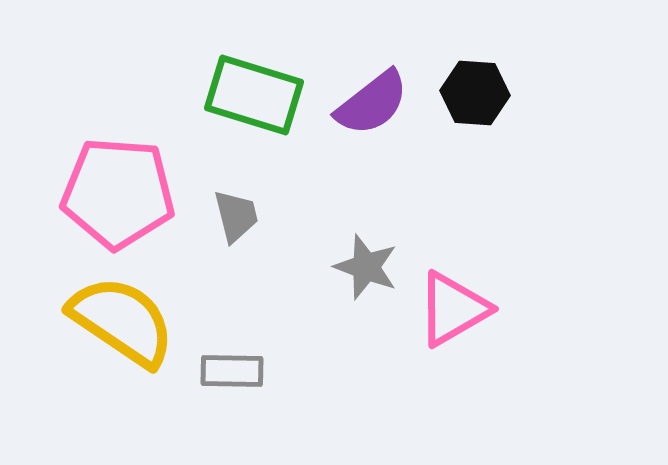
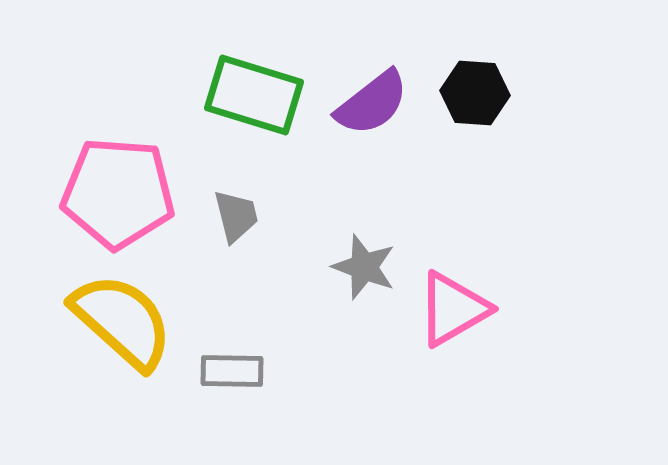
gray star: moved 2 px left
yellow semicircle: rotated 8 degrees clockwise
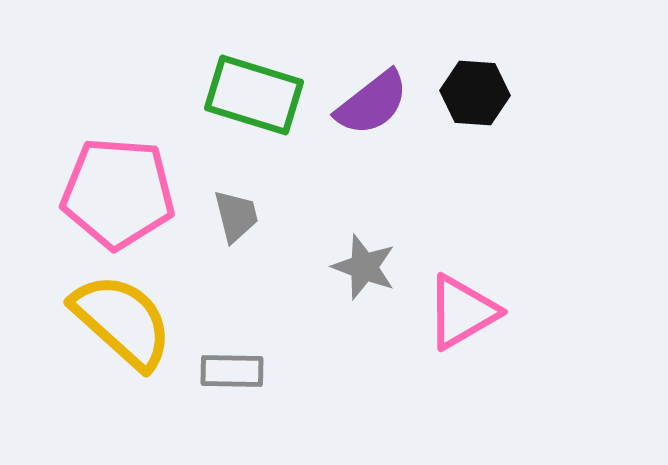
pink triangle: moved 9 px right, 3 px down
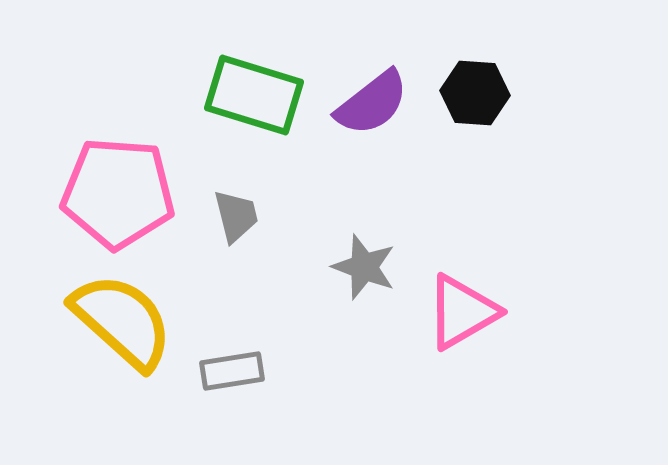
gray rectangle: rotated 10 degrees counterclockwise
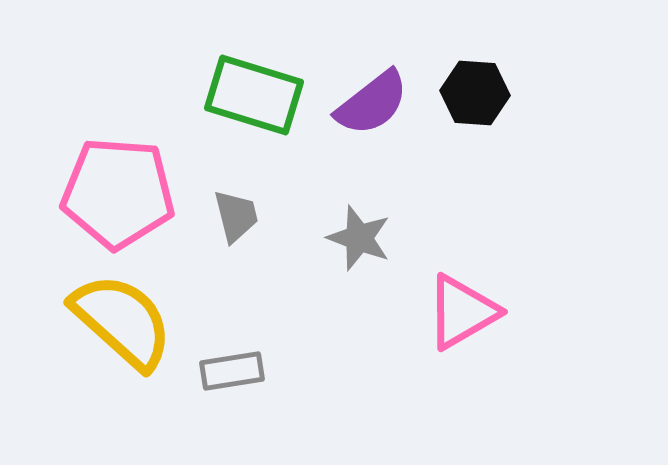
gray star: moved 5 px left, 29 px up
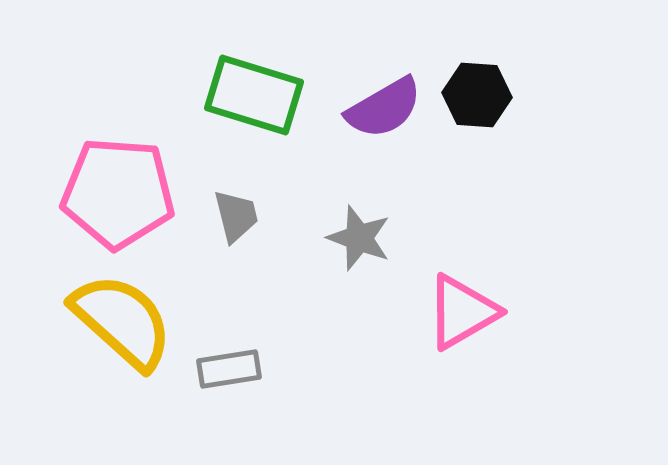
black hexagon: moved 2 px right, 2 px down
purple semicircle: moved 12 px right, 5 px down; rotated 8 degrees clockwise
gray rectangle: moved 3 px left, 2 px up
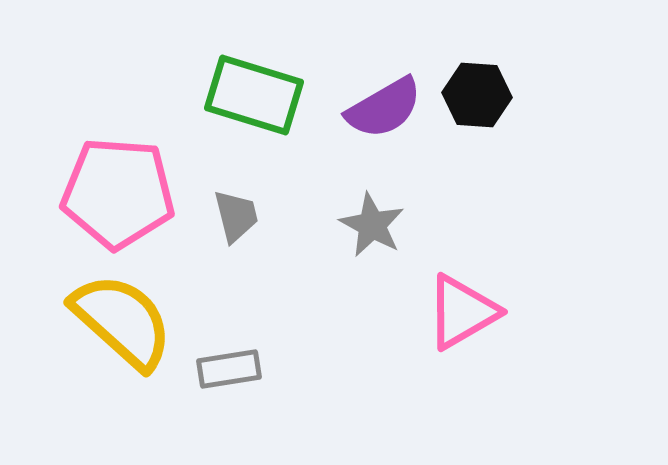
gray star: moved 13 px right, 13 px up; rotated 8 degrees clockwise
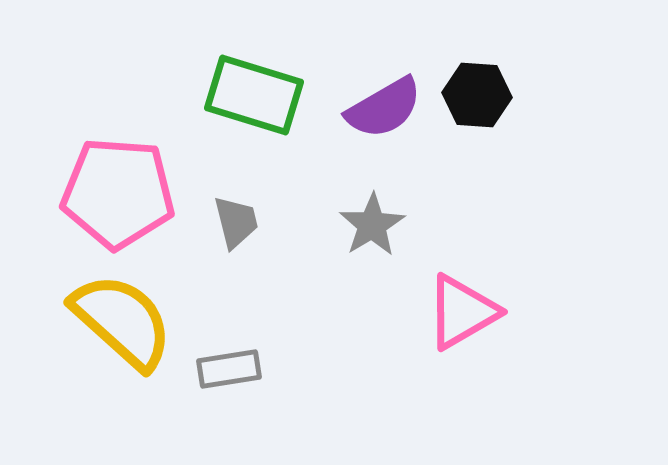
gray trapezoid: moved 6 px down
gray star: rotated 12 degrees clockwise
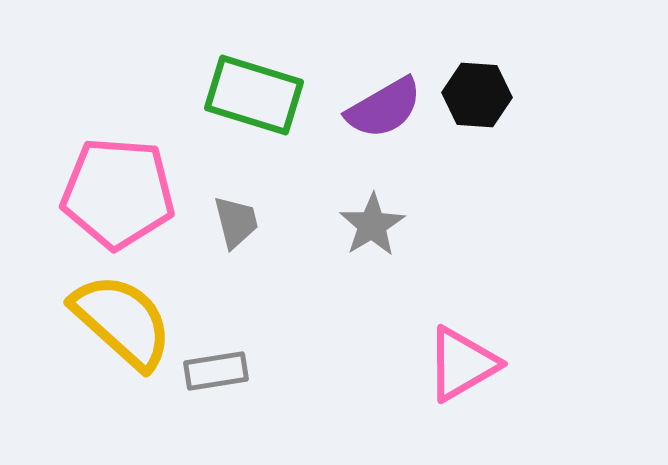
pink triangle: moved 52 px down
gray rectangle: moved 13 px left, 2 px down
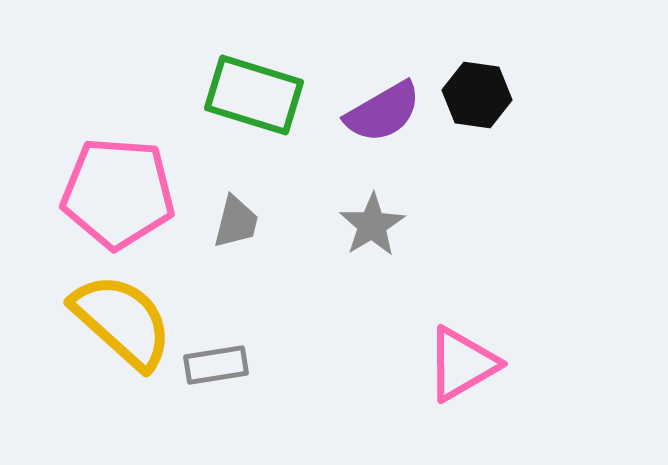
black hexagon: rotated 4 degrees clockwise
purple semicircle: moved 1 px left, 4 px down
gray trapezoid: rotated 28 degrees clockwise
gray rectangle: moved 6 px up
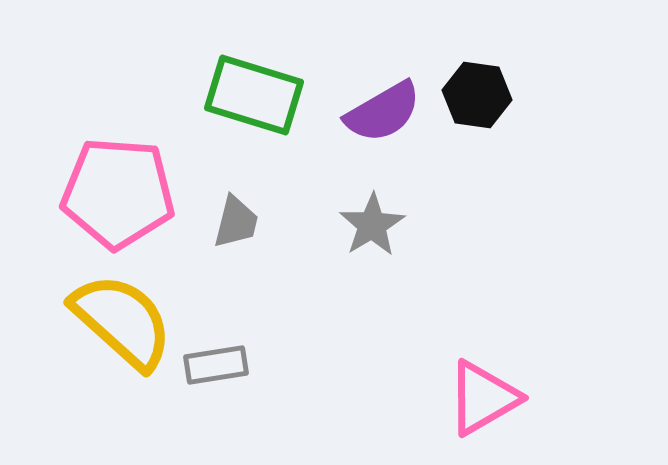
pink triangle: moved 21 px right, 34 px down
